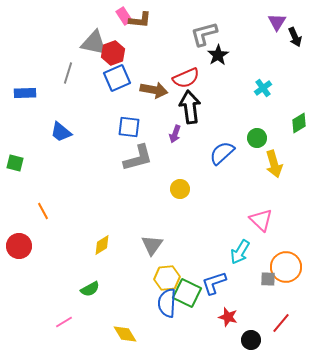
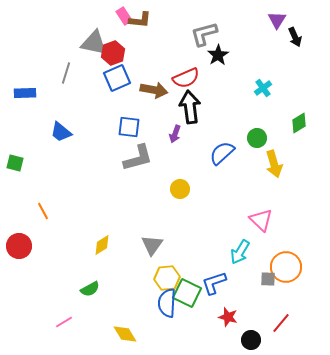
purple triangle at (277, 22): moved 2 px up
gray line at (68, 73): moved 2 px left
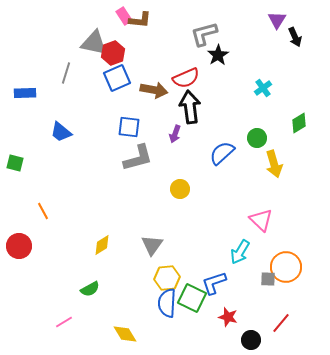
green square at (187, 293): moved 5 px right, 5 px down
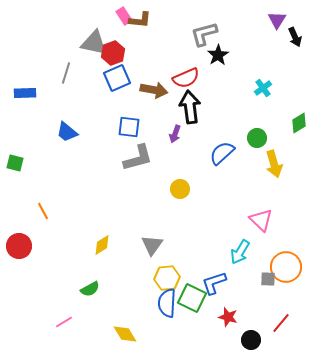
blue trapezoid at (61, 132): moved 6 px right
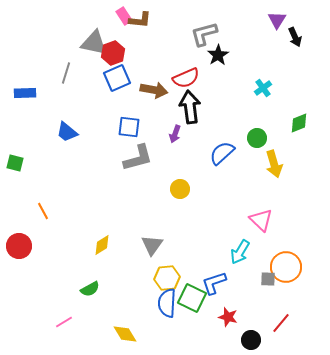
green diamond at (299, 123): rotated 10 degrees clockwise
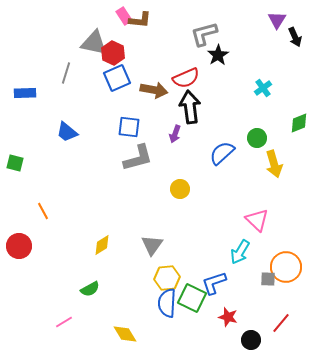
red hexagon at (113, 53): rotated 15 degrees counterclockwise
pink triangle at (261, 220): moved 4 px left
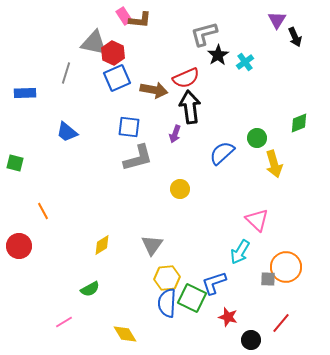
cyan cross at (263, 88): moved 18 px left, 26 px up
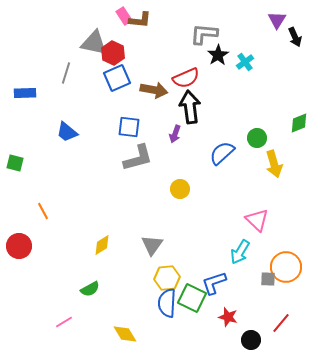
gray L-shape at (204, 34): rotated 20 degrees clockwise
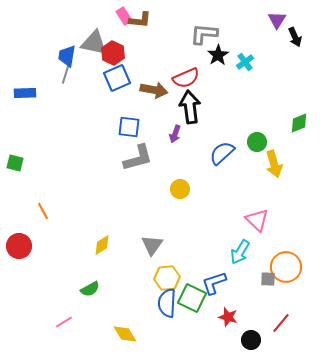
blue trapezoid at (67, 132): moved 76 px up; rotated 60 degrees clockwise
green circle at (257, 138): moved 4 px down
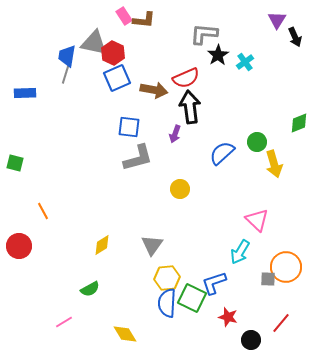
brown L-shape at (140, 20): moved 4 px right
